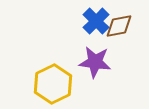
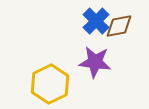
yellow hexagon: moved 3 px left
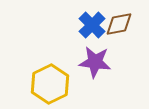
blue cross: moved 4 px left, 4 px down
brown diamond: moved 2 px up
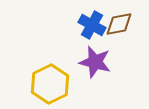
blue cross: rotated 16 degrees counterclockwise
purple star: rotated 8 degrees clockwise
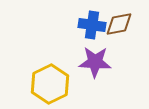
blue cross: rotated 20 degrees counterclockwise
purple star: rotated 12 degrees counterclockwise
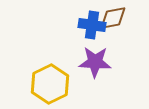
brown diamond: moved 6 px left, 6 px up
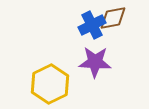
blue cross: rotated 36 degrees counterclockwise
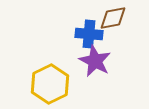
blue cross: moved 3 px left, 9 px down; rotated 32 degrees clockwise
purple star: moved 1 px up; rotated 24 degrees clockwise
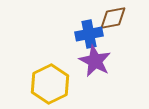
blue cross: rotated 16 degrees counterclockwise
